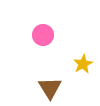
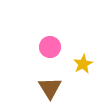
pink circle: moved 7 px right, 12 px down
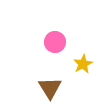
pink circle: moved 5 px right, 5 px up
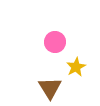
yellow star: moved 7 px left, 3 px down
